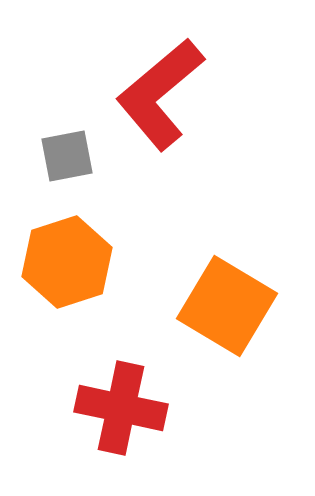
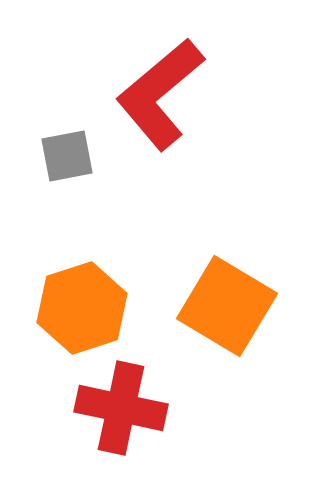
orange hexagon: moved 15 px right, 46 px down
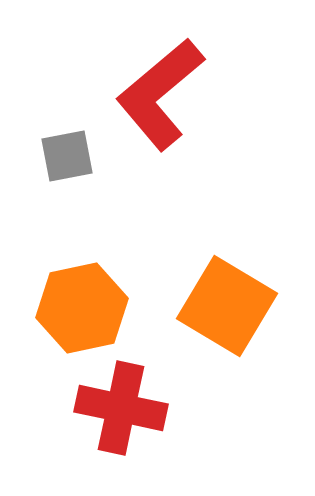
orange hexagon: rotated 6 degrees clockwise
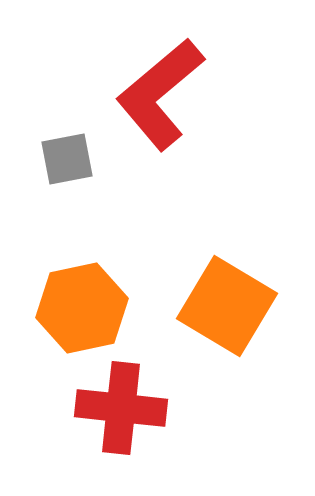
gray square: moved 3 px down
red cross: rotated 6 degrees counterclockwise
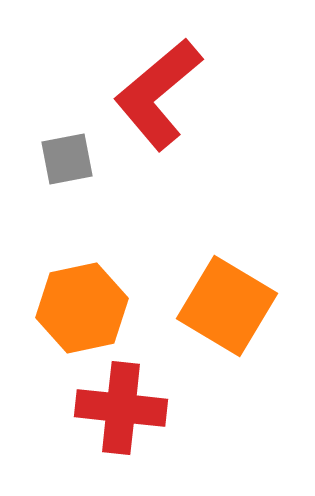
red L-shape: moved 2 px left
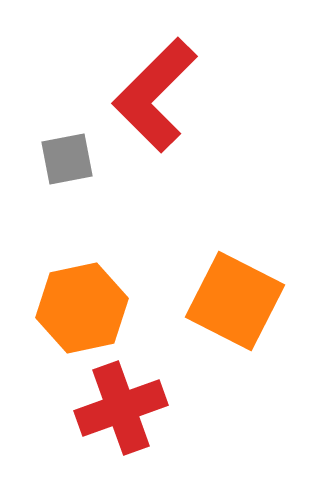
red L-shape: moved 3 px left, 1 px down; rotated 5 degrees counterclockwise
orange square: moved 8 px right, 5 px up; rotated 4 degrees counterclockwise
red cross: rotated 26 degrees counterclockwise
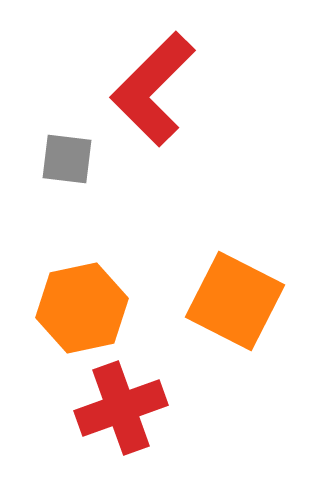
red L-shape: moved 2 px left, 6 px up
gray square: rotated 18 degrees clockwise
